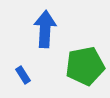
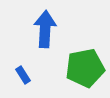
green pentagon: moved 2 px down
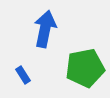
blue arrow: rotated 9 degrees clockwise
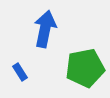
blue rectangle: moved 3 px left, 3 px up
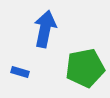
blue rectangle: rotated 42 degrees counterclockwise
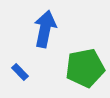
blue rectangle: rotated 30 degrees clockwise
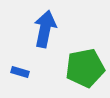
blue rectangle: rotated 30 degrees counterclockwise
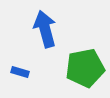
blue arrow: rotated 27 degrees counterclockwise
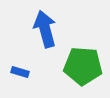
green pentagon: moved 2 px left, 2 px up; rotated 15 degrees clockwise
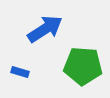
blue arrow: rotated 72 degrees clockwise
